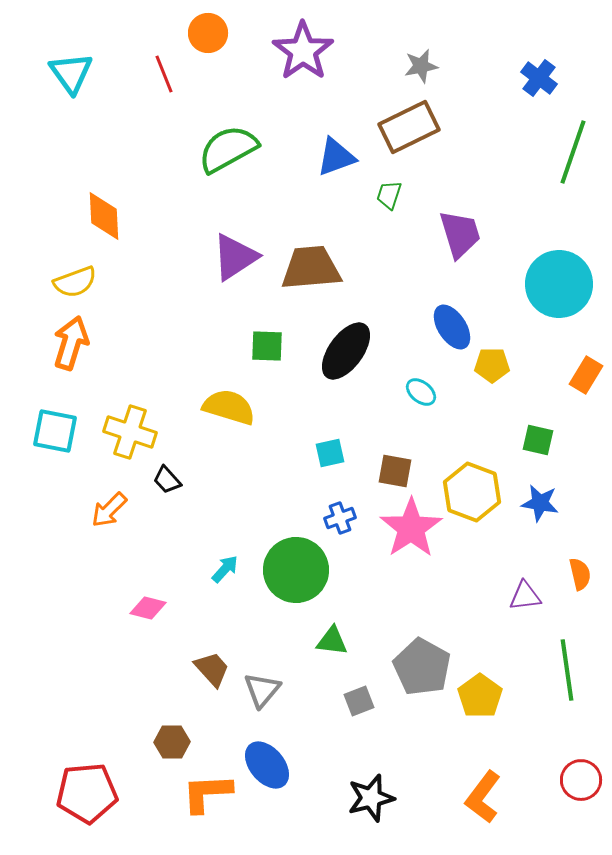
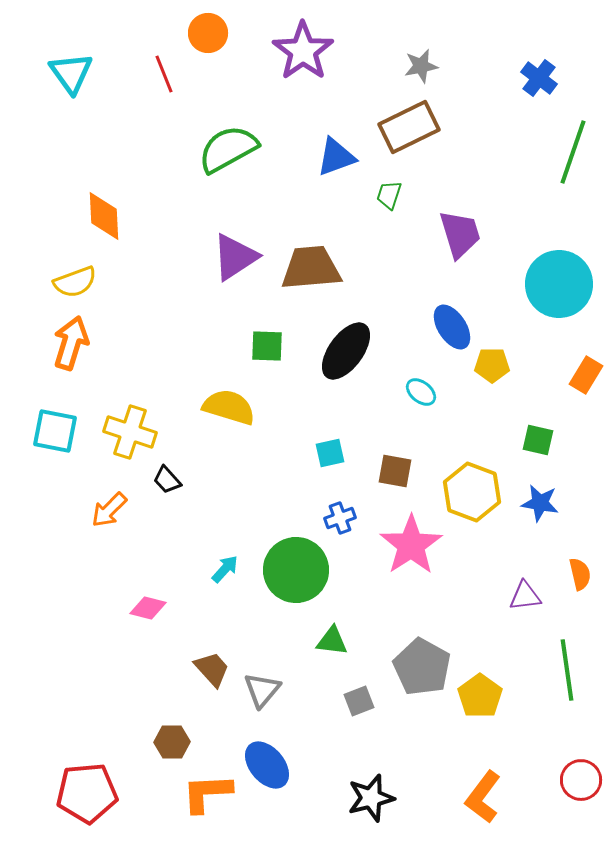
pink star at (411, 528): moved 17 px down
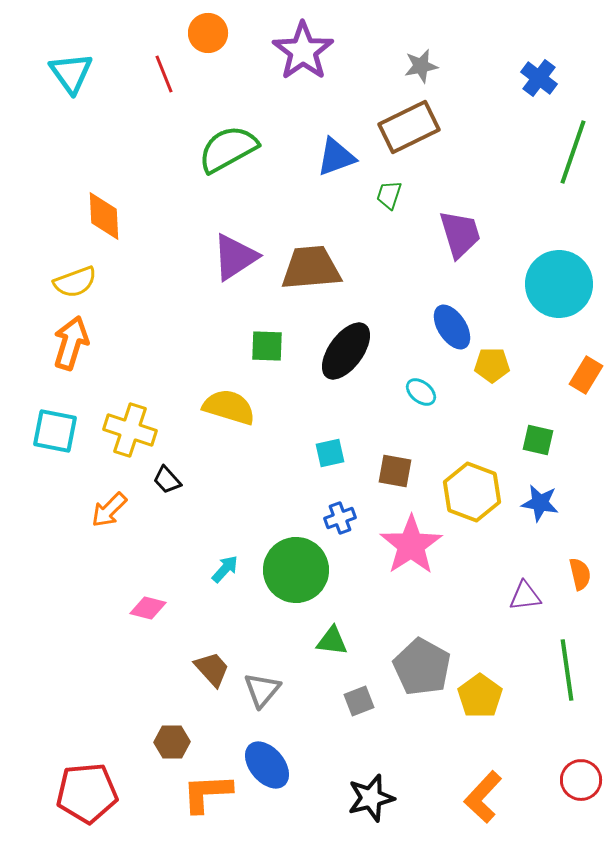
yellow cross at (130, 432): moved 2 px up
orange L-shape at (483, 797): rotated 6 degrees clockwise
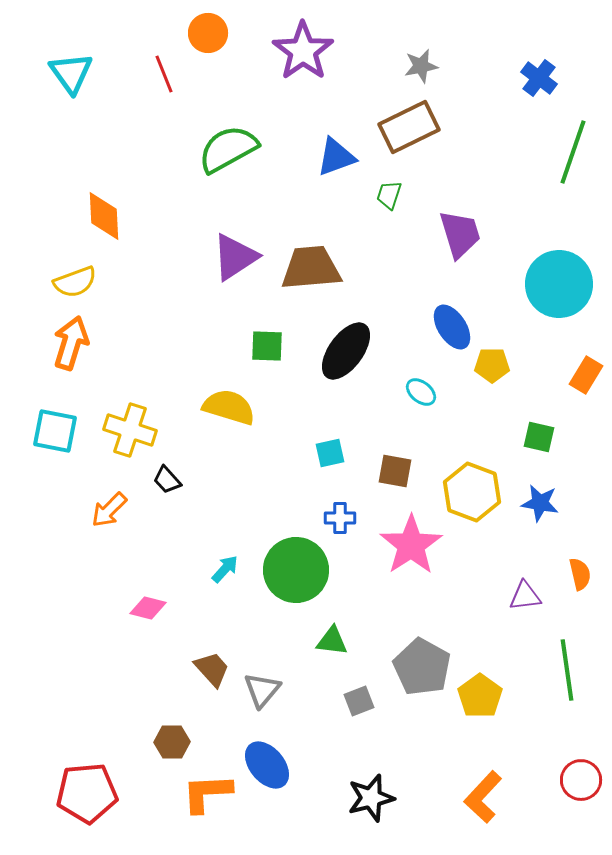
green square at (538, 440): moved 1 px right, 3 px up
blue cross at (340, 518): rotated 20 degrees clockwise
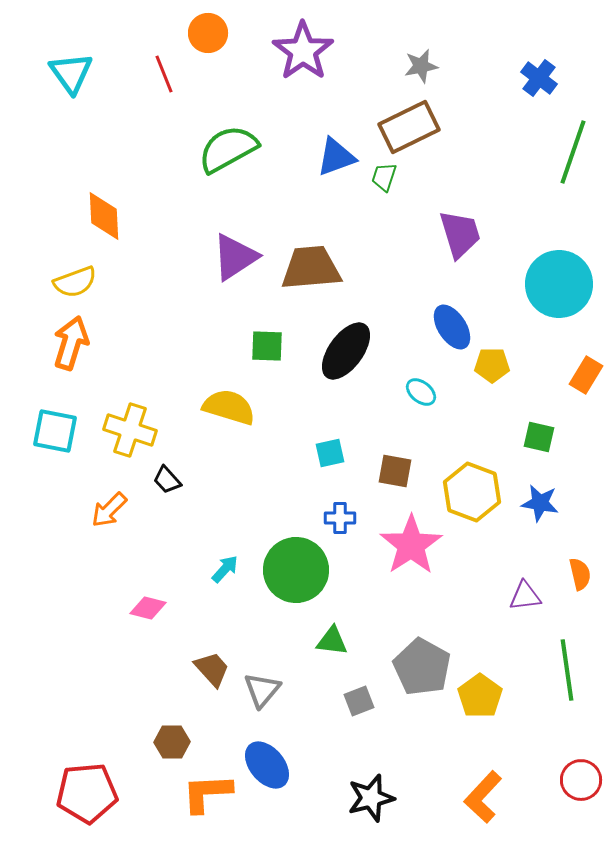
green trapezoid at (389, 195): moved 5 px left, 18 px up
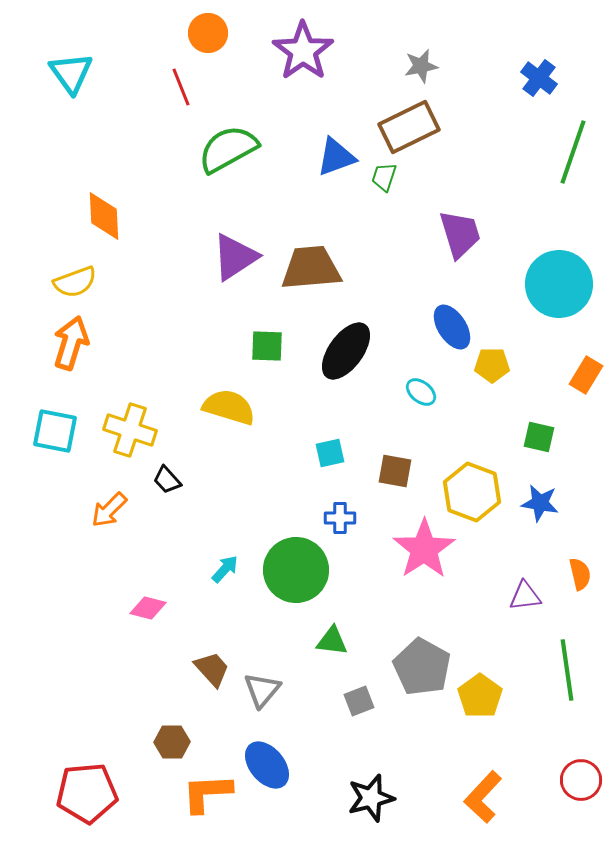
red line at (164, 74): moved 17 px right, 13 px down
pink star at (411, 545): moved 13 px right, 4 px down
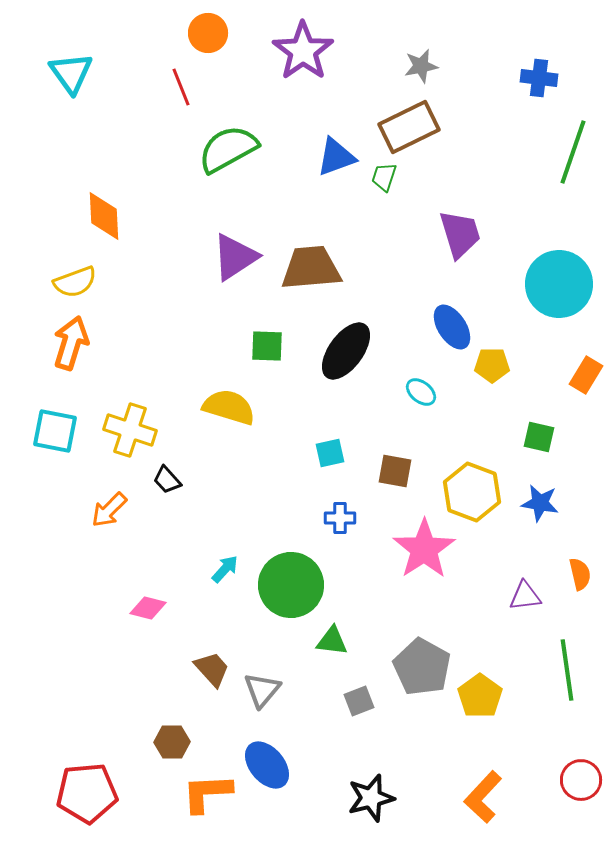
blue cross at (539, 78): rotated 30 degrees counterclockwise
green circle at (296, 570): moved 5 px left, 15 px down
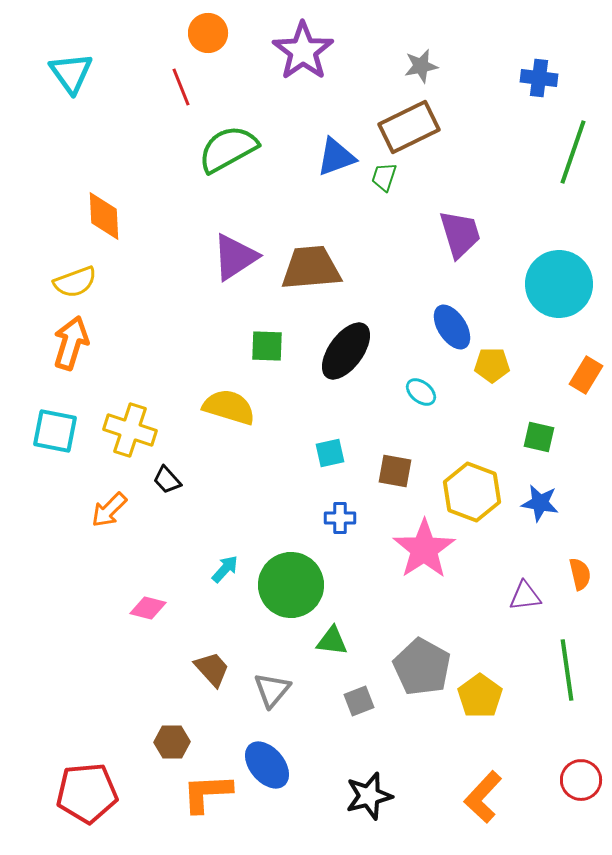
gray triangle at (262, 690): moved 10 px right
black star at (371, 798): moved 2 px left, 2 px up
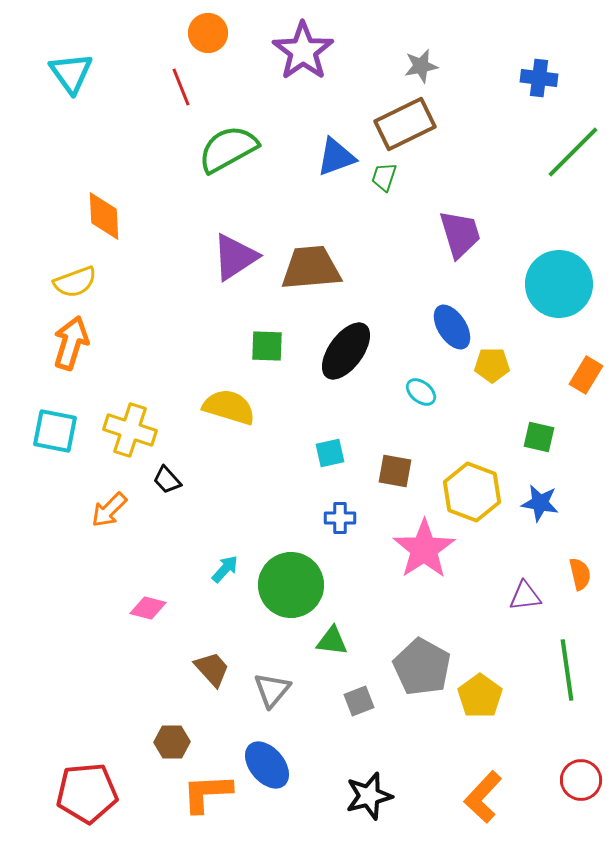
brown rectangle at (409, 127): moved 4 px left, 3 px up
green line at (573, 152): rotated 26 degrees clockwise
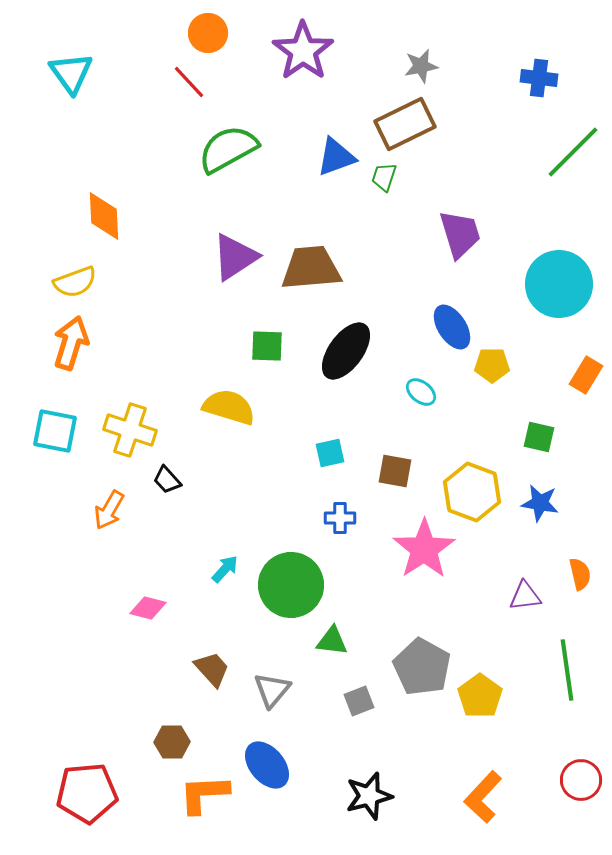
red line at (181, 87): moved 8 px right, 5 px up; rotated 21 degrees counterclockwise
orange arrow at (109, 510): rotated 15 degrees counterclockwise
orange L-shape at (207, 793): moved 3 px left, 1 px down
